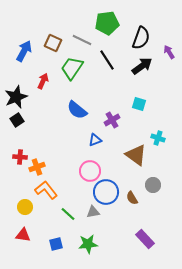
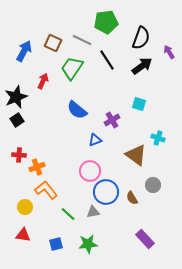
green pentagon: moved 1 px left, 1 px up
red cross: moved 1 px left, 2 px up
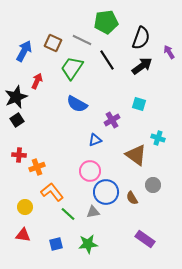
red arrow: moved 6 px left
blue semicircle: moved 6 px up; rotated 10 degrees counterclockwise
orange L-shape: moved 6 px right, 2 px down
purple rectangle: rotated 12 degrees counterclockwise
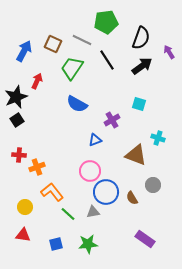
brown square: moved 1 px down
brown triangle: rotated 15 degrees counterclockwise
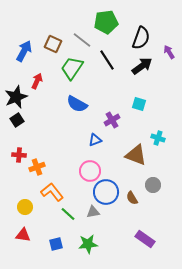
gray line: rotated 12 degrees clockwise
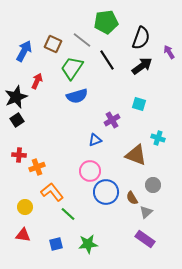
blue semicircle: moved 8 px up; rotated 45 degrees counterclockwise
gray triangle: moved 53 px right; rotated 32 degrees counterclockwise
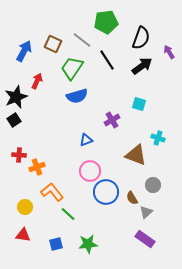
black square: moved 3 px left
blue triangle: moved 9 px left
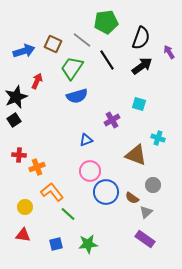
blue arrow: rotated 45 degrees clockwise
brown semicircle: rotated 24 degrees counterclockwise
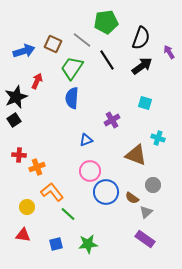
blue semicircle: moved 5 px left, 2 px down; rotated 110 degrees clockwise
cyan square: moved 6 px right, 1 px up
yellow circle: moved 2 px right
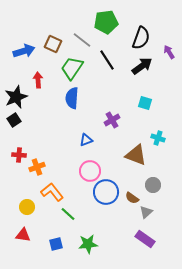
red arrow: moved 1 px right, 1 px up; rotated 28 degrees counterclockwise
